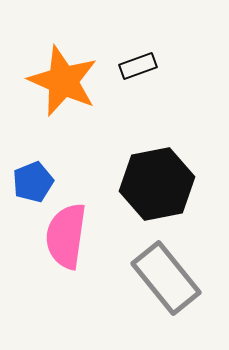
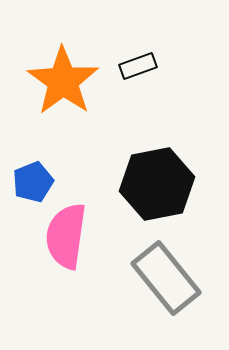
orange star: rotated 12 degrees clockwise
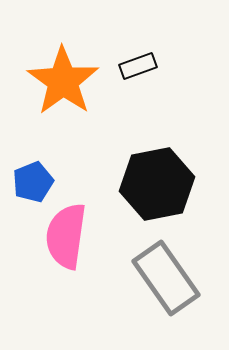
gray rectangle: rotated 4 degrees clockwise
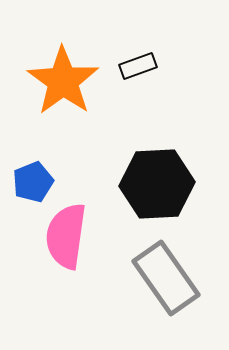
black hexagon: rotated 8 degrees clockwise
